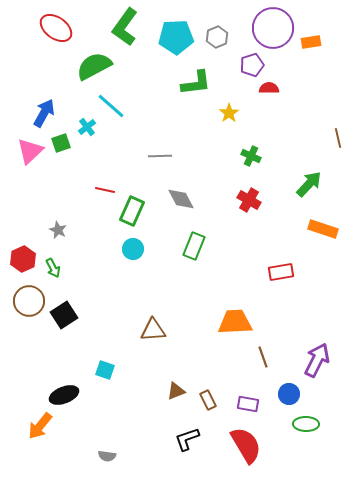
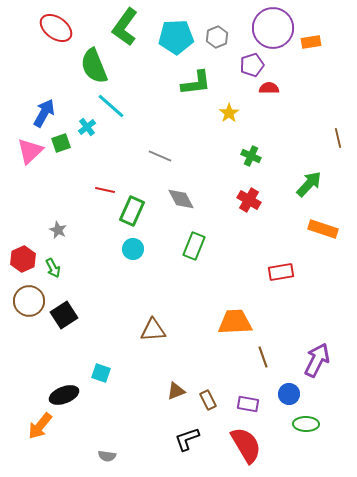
green semicircle at (94, 66): rotated 84 degrees counterclockwise
gray line at (160, 156): rotated 25 degrees clockwise
cyan square at (105, 370): moved 4 px left, 3 px down
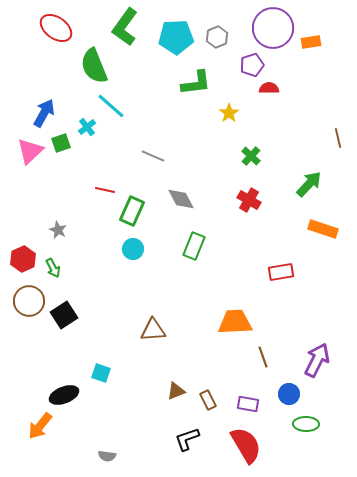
gray line at (160, 156): moved 7 px left
green cross at (251, 156): rotated 18 degrees clockwise
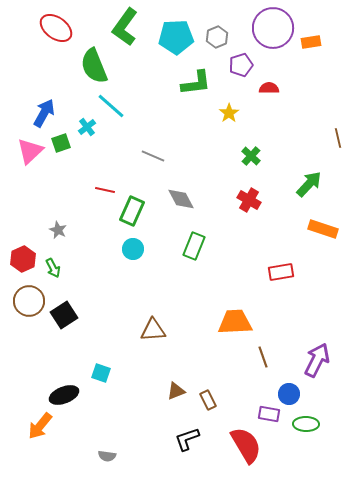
purple pentagon at (252, 65): moved 11 px left
purple rectangle at (248, 404): moved 21 px right, 10 px down
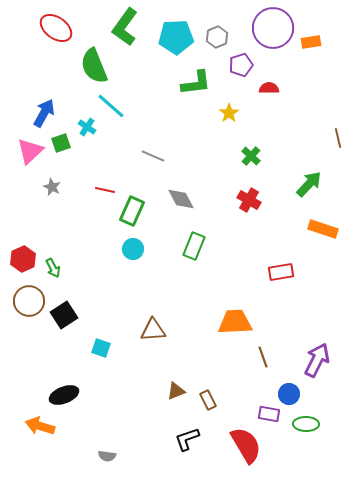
cyan cross at (87, 127): rotated 18 degrees counterclockwise
gray star at (58, 230): moved 6 px left, 43 px up
cyan square at (101, 373): moved 25 px up
orange arrow at (40, 426): rotated 68 degrees clockwise
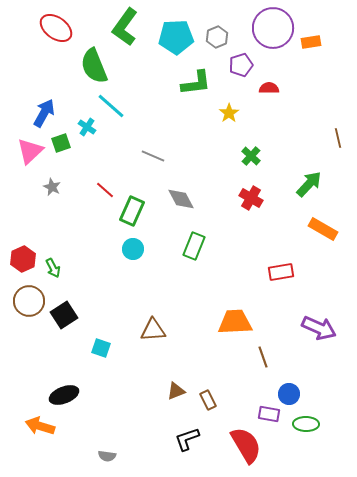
red line at (105, 190): rotated 30 degrees clockwise
red cross at (249, 200): moved 2 px right, 2 px up
orange rectangle at (323, 229): rotated 12 degrees clockwise
purple arrow at (317, 360): moved 2 px right, 32 px up; rotated 88 degrees clockwise
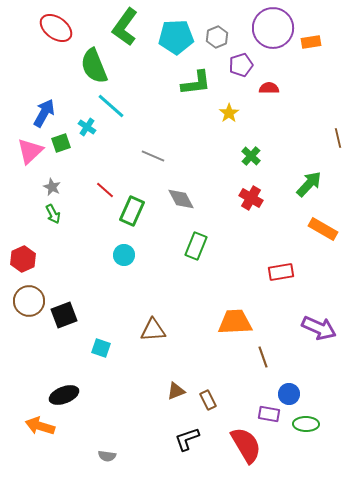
green rectangle at (194, 246): moved 2 px right
cyan circle at (133, 249): moved 9 px left, 6 px down
green arrow at (53, 268): moved 54 px up
black square at (64, 315): rotated 12 degrees clockwise
